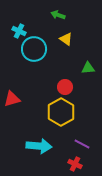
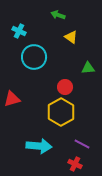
yellow triangle: moved 5 px right, 2 px up
cyan circle: moved 8 px down
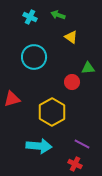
cyan cross: moved 11 px right, 14 px up
red circle: moved 7 px right, 5 px up
yellow hexagon: moved 9 px left
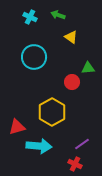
red triangle: moved 5 px right, 28 px down
purple line: rotated 63 degrees counterclockwise
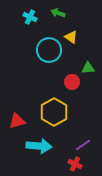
green arrow: moved 2 px up
cyan circle: moved 15 px right, 7 px up
yellow hexagon: moved 2 px right
red triangle: moved 6 px up
purple line: moved 1 px right, 1 px down
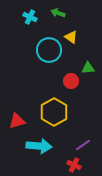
red circle: moved 1 px left, 1 px up
red cross: moved 1 px left, 1 px down
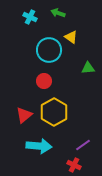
red circle: moved 27 px left
red triangle: moved 7 px right, 6 px up; rotated 24 degrees counterclockwise
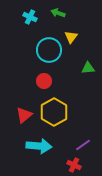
yellow triangle: rotated 32 degrees clockwise
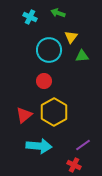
green triangle: moved 6 px left, 12 px up
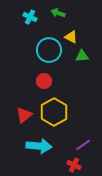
yellow triangle: rotated 40 degrees counterclockwise
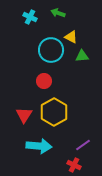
cyan circle: moved 2 px right
red triangle: rotated 18 degrees counterclockwise
